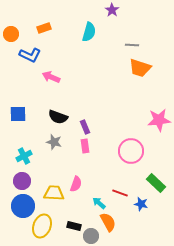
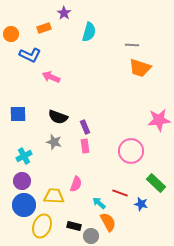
purple star: moved 48 px left, 3 px down
yellow trapezoid: moved 3 px down
blue circle: moved 1 px right, 1 px up
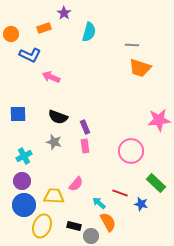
pink semicircle: rotated 21 degrees clockwise
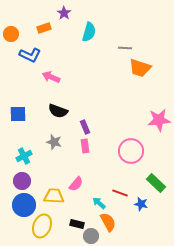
gray line: moved 7 px left, 3 px down
black semicircle: moved 6 px up
black rectangle: moved 3 px right, 2 px up
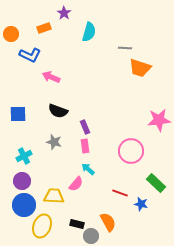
cyan arrow: moved 11 px left, 34 px up
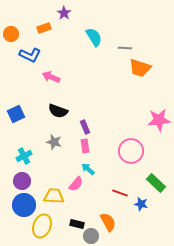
cyan semicircle: moved 5 px right, 5 px down; rotated 48 degrees counterclockwise
blue square: moved 2 px left; rotated 24 degrees counterclockwise
